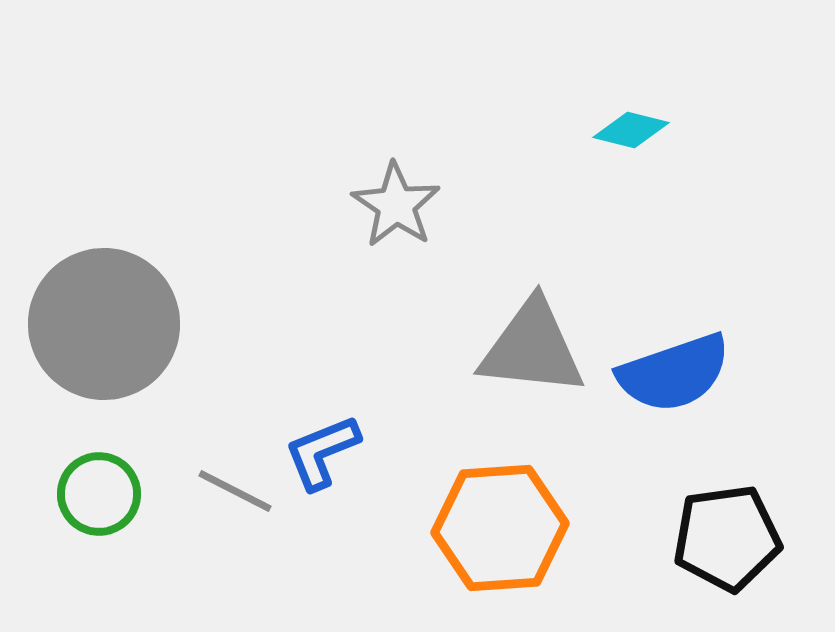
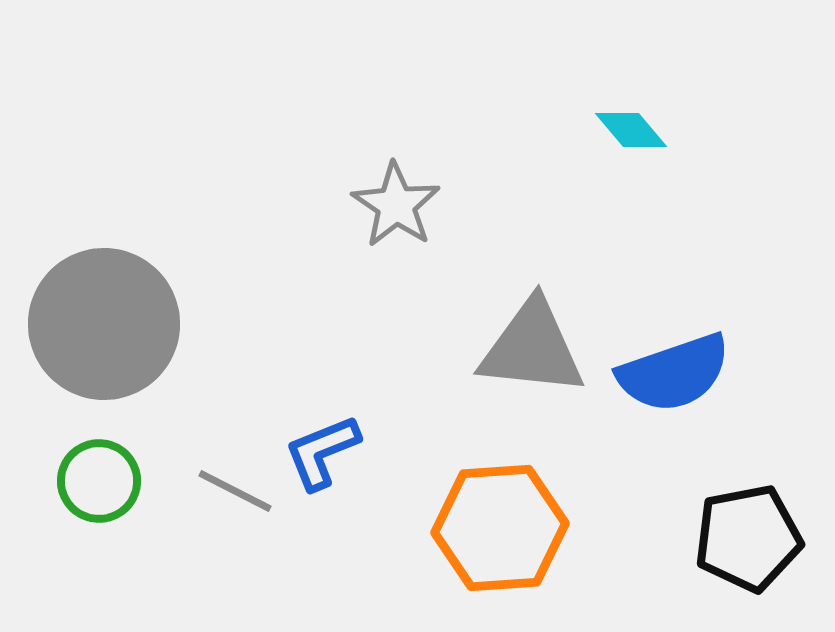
cyan diamond: rotated 36 degrees clockwise
green circle: moved 13 px up
black pentagon: moved 21 px right; rotated 3 degrees counterclockwise
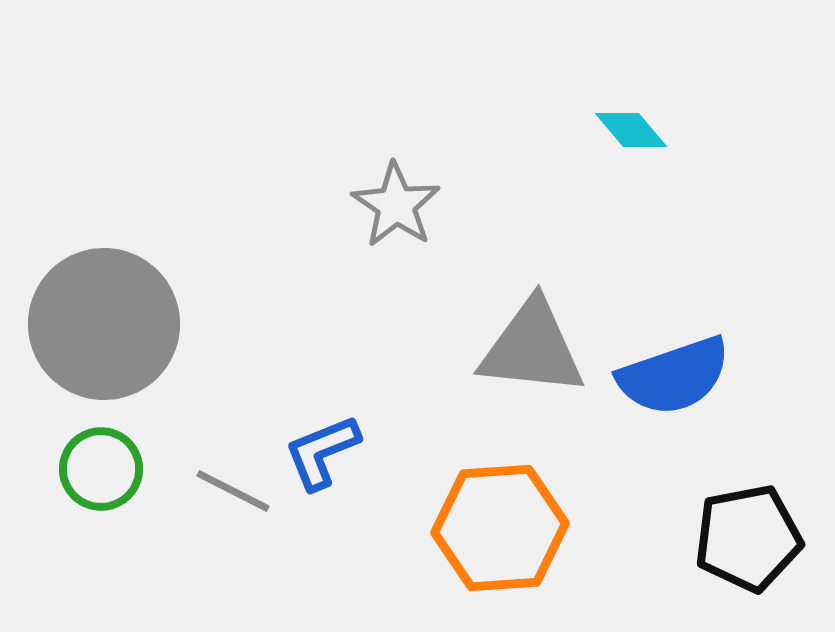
blue semicircle: moved 3 px down
green circle: moved 2 px right, 12 px up
gray line: moved 2 px left
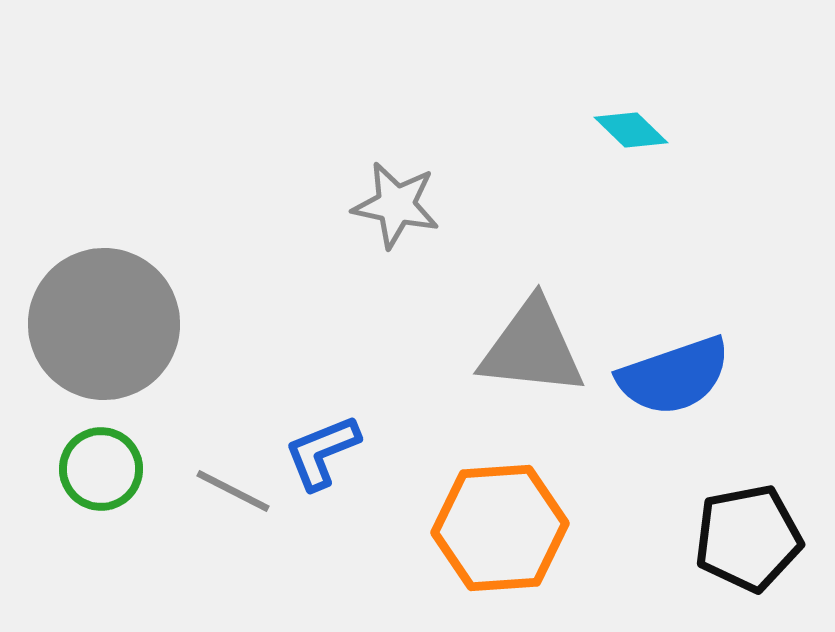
cyan diamond: rotated 6 degrees counterclockwise
gray star: rotated 22 degrees counterclockwise
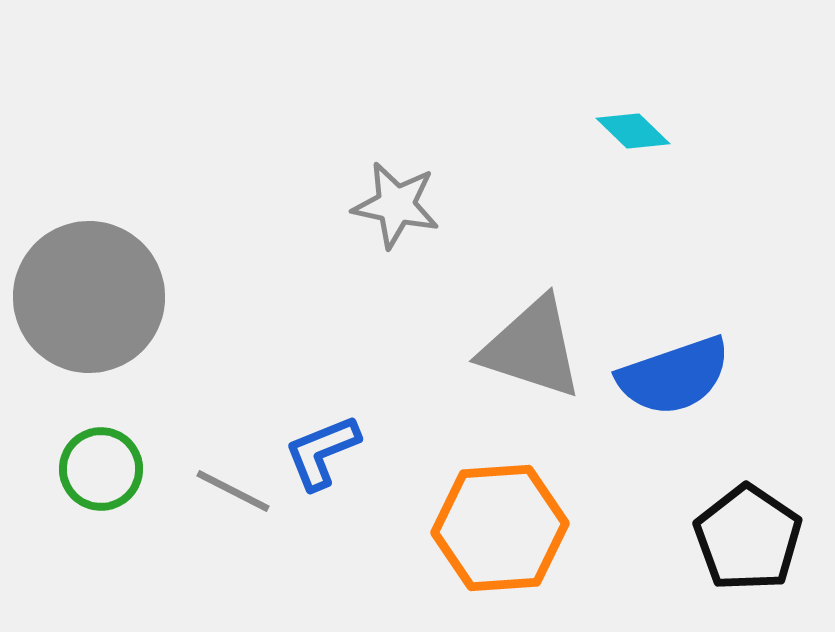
cyan diamond: moved 2 px right, 1 px down
gray circle: moved 15 px left, 27 px up
gray triangle: rotated 12 degrees clockwise
black pentagon: rotated 27 degrees counterclockwise
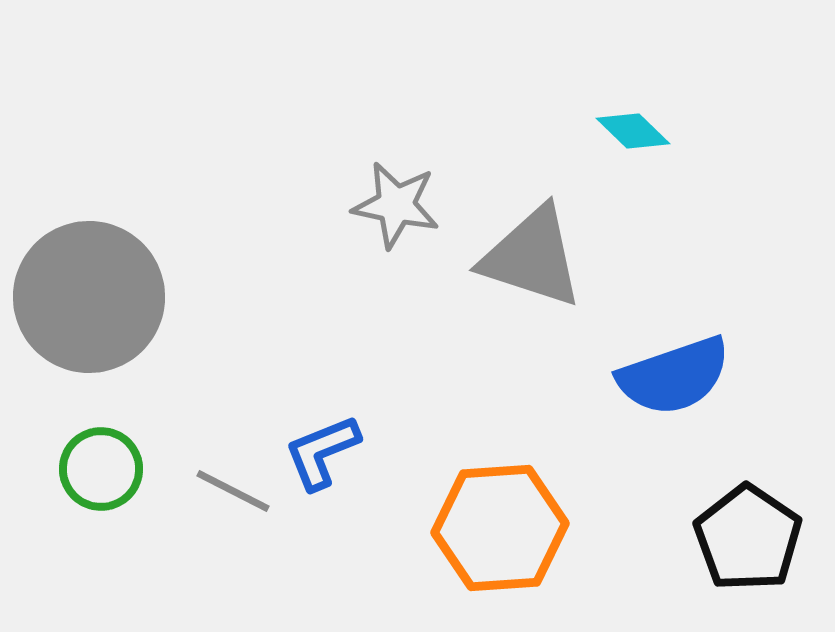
gray triangle: moved 91 px up
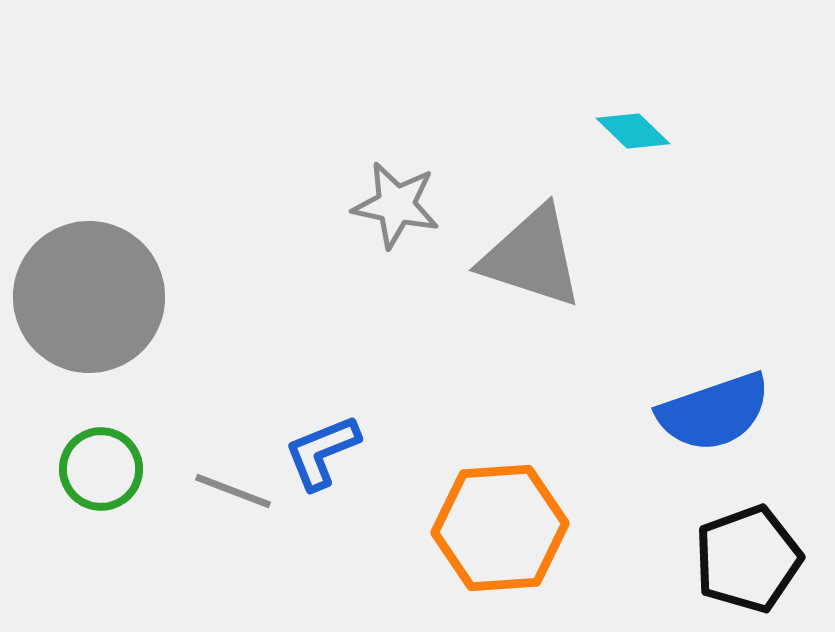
blue semicircle: moved 40 px right, 36 px down
gray line: rotated 6 degrees counterclockwise
black pentagon: moved 21 px down; rotated 18 degrees clockwise
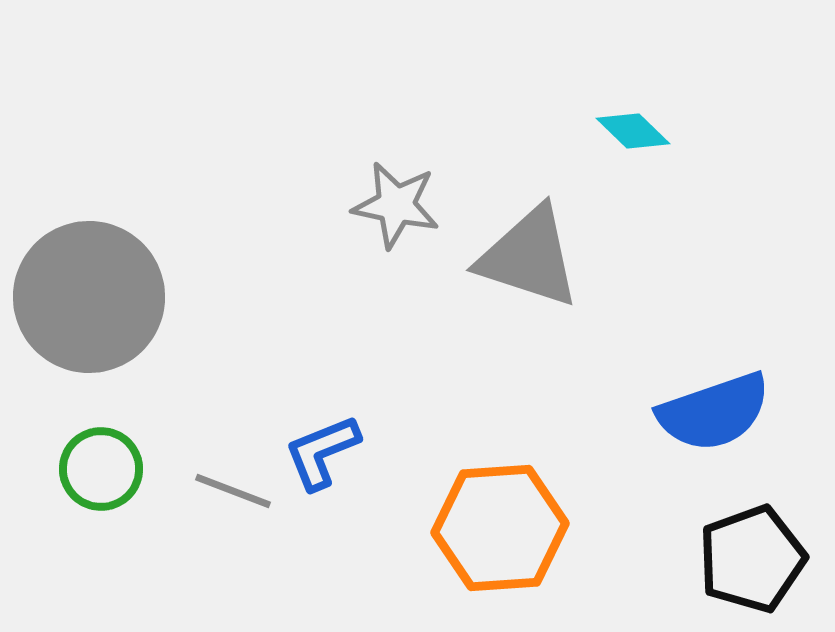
gray triangle: moved 3 px left
black pentagon: moved 4 px right
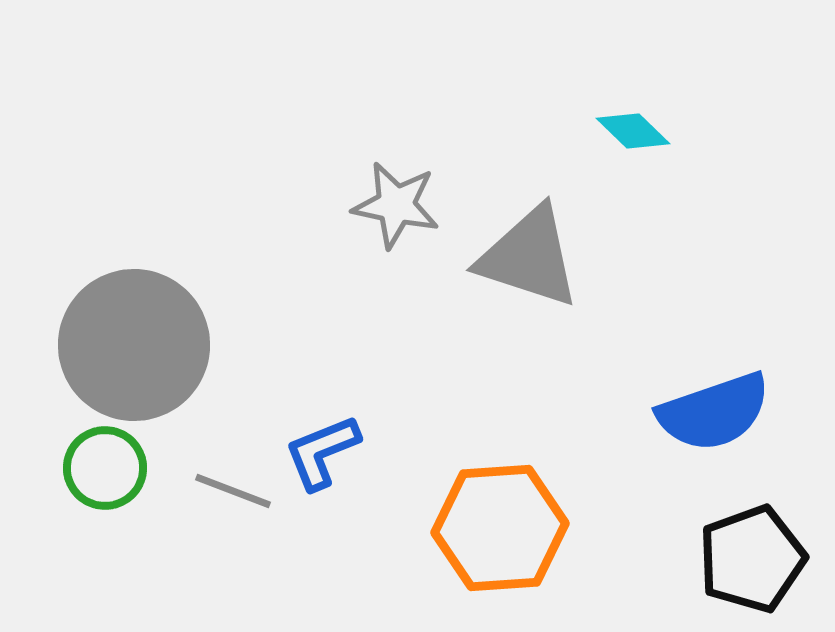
gray circle: moved 45 px right, 48 px down
green circle: moved 4 px right, 1 px up
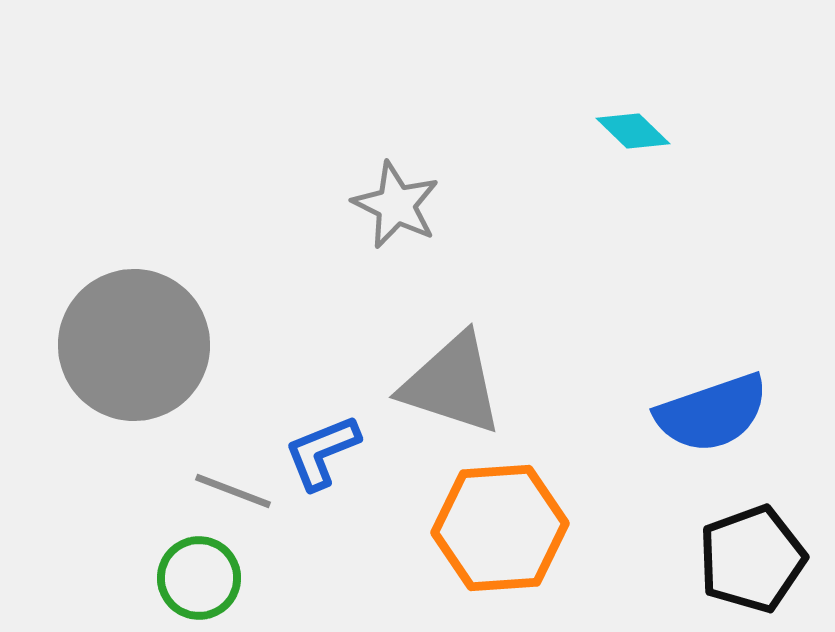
gray star: rotated 14 degrees clockwise
gray triangle: moved 77 px left, 127 px down
blue semicircle: moved 2 px left, 1 px down
green circle: moved 94 px right, 110 px down
